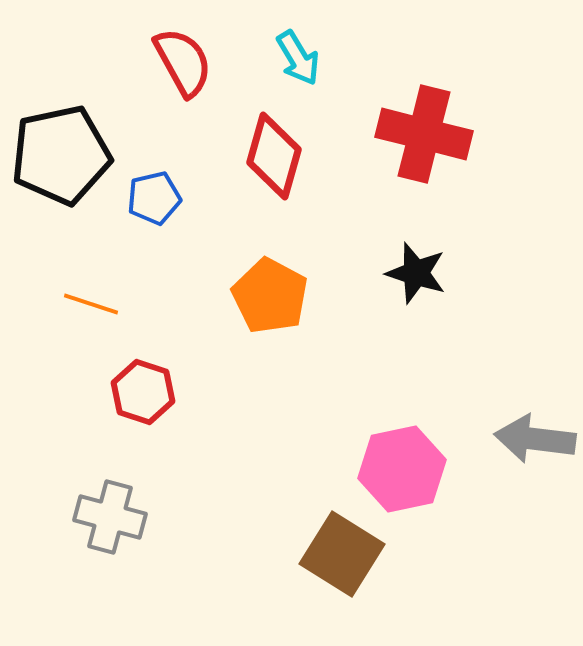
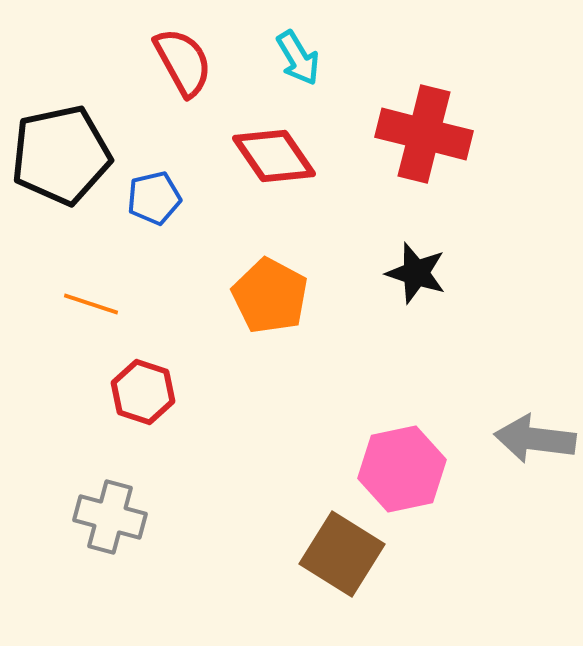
red diamond: rotated 50 degrees counterclockwise
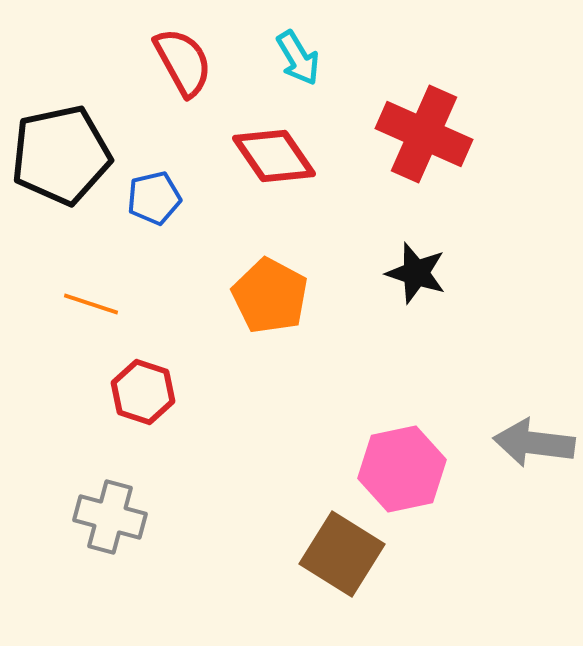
red cross: rotated 10 degrees clockwise
gray arrow: moved 1 px left, 4 px down
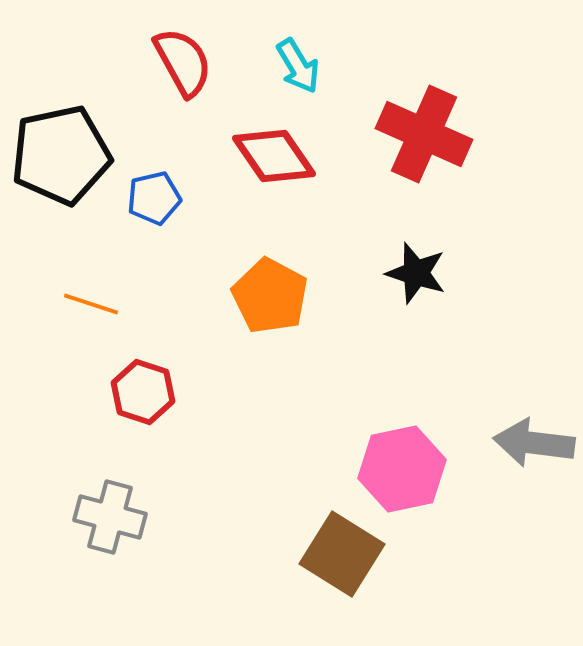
cyan arrow: moved 8 px down
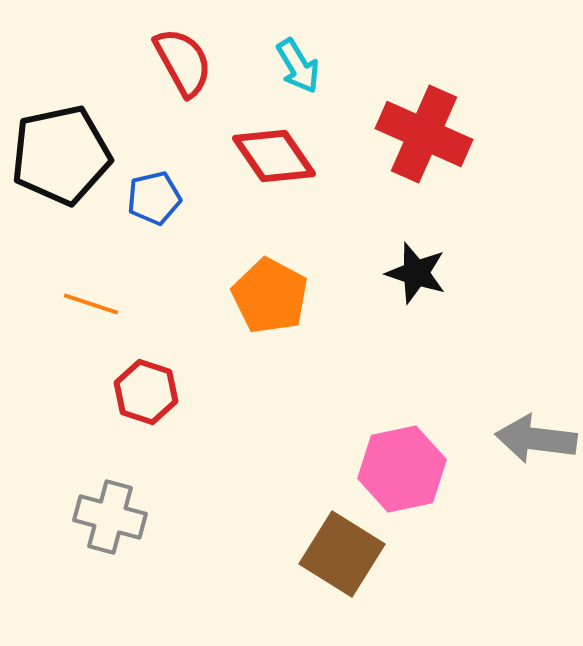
red hexagon: moved 3 px right
gray arrow: moved 2 px right, 4 px up
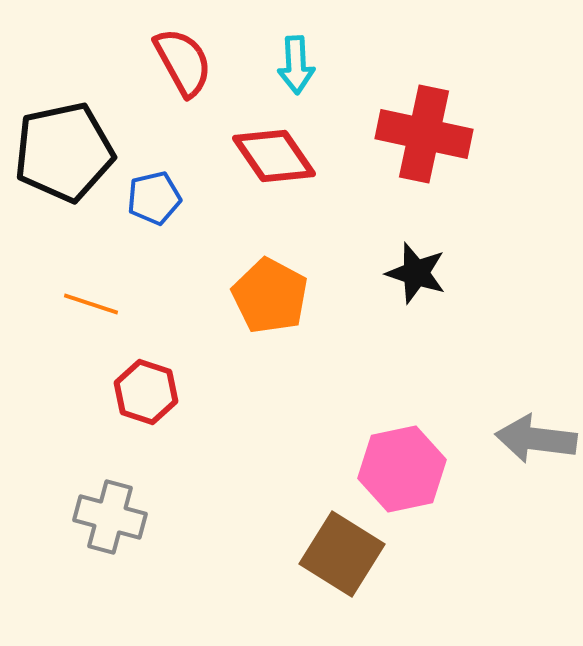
cyan arrow: moved 2 px left, 1 px up; rotated 28 degrees clockwise
red cross: rotated 12 degrees counterclockwise
black pentagon: moved 3 px right, 3 px up
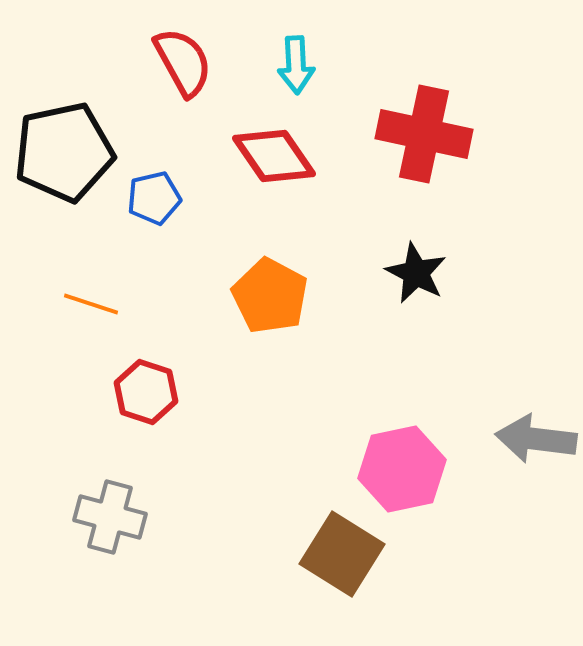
black star: rotated 10 degrees clockwise
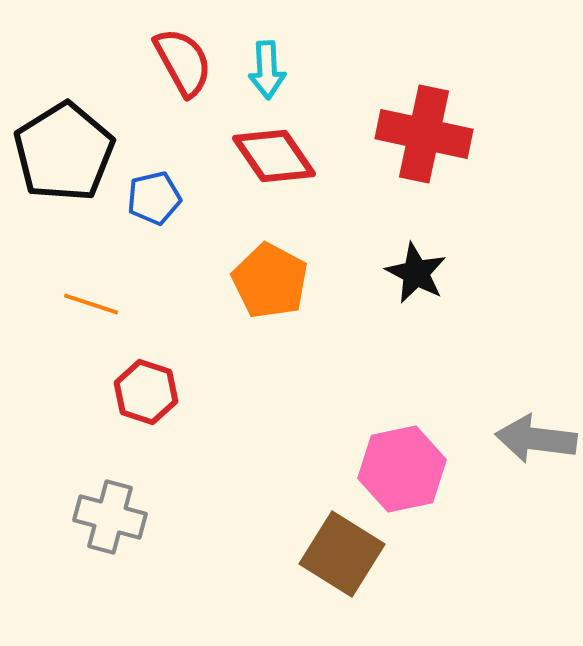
cyan arrow: moved 29 px left, 5 px down
black pentagon: rotated 20 degrees counterclockwise
orange pentagon: moved 15 px up
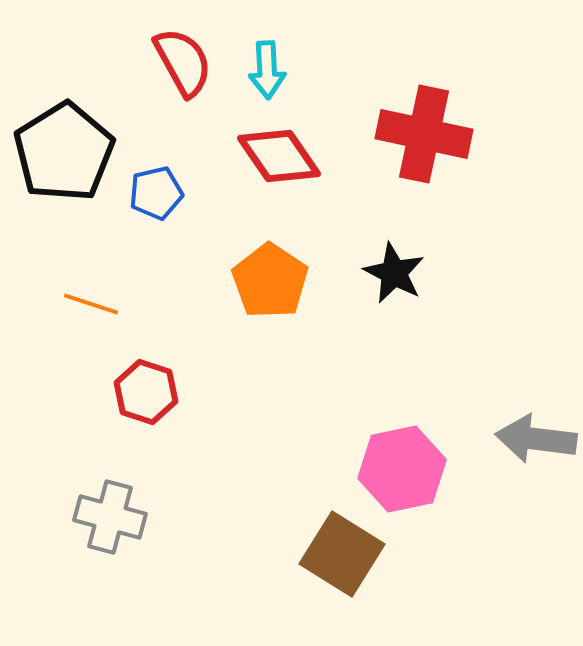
red diamond: moved 5 px right
blue pentagon: moved 2 px right, 5 px up
black star: moved 22 px left
orange pentagon: rotated 6 degrees clockwise
